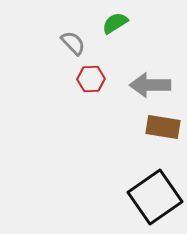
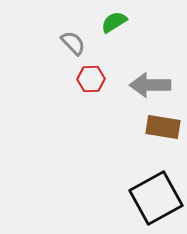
green semicircle: moved 1 px left, 1 px up
black square: moved 1 px right, 1 px down; rotated 6 degrees clockwise
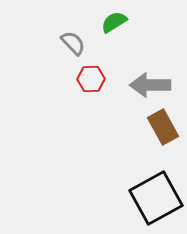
brown rectangle: rotated 52 degrees clockwise
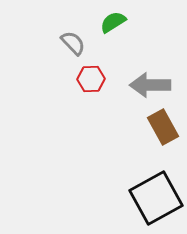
green semicircle: moved 1 px left
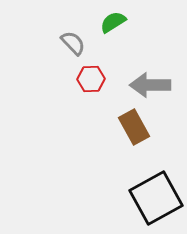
brown rectangle: moved 29 px left
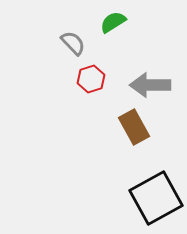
red hexagon: rotated 16 degrees counterclockwise
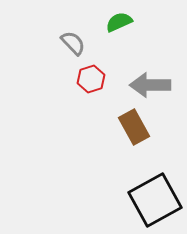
green semicircle: moved 6 px right; rotated 8 degrees clockwise
black square: moved 1 px left, 2 px down
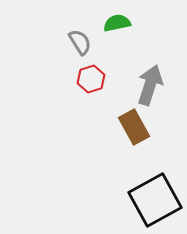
green semicircle: moved 2 px left, 1 px down; rotated 12 degrees clockwise
gray semicircle: moved 7 px right, 1 px up; rotated 12 degrees clockwise
gray arrow: rotated 108 degrees clockwise
